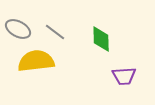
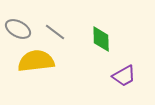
purple trapezoid: rotated 25 degrees counterclockwise
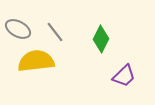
gray line: rotated 15 degrees clockwise
green diamond: rotated 28 degrees clockwise
purple trapezoid: rotated 15 degrees counterclockwise
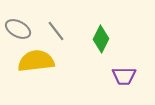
gray line: moved 1 px right, 1 px up
purple trapezoid: rotated 45 degrees clockwise
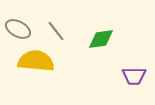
green diamond: rotated 56 degrees clockwise
yellow semicircle: rotated 12 degrees clockwise
purple trapezoid: moved 10 px right
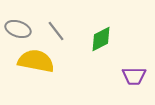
gray ellipse: rotated 10 degrees counterclockwise
green diamond: rotated 20 degrees counterclockwise
yellow semicircle: rotated 6 degrees clockwise
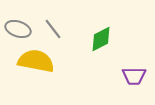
gray line: moved 3 px left, 2 px up
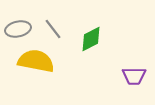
gray ellipse: rotated 30 degrees counterclockwise
green diamond: moved 10 px left
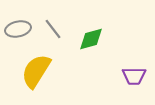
green diamond: rotated 12 degrees clockwise
yellow semicircle: moved 10 px down; rotated 69 degrees counterclockwise
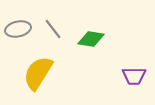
green diamond: rotated 24 degrees clockwise
yellow semicircle: moved 2 px right, 2 px down
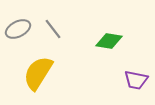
gray ellipse: rotated 15 degrees counterclockwise
green diamond: moved 18 px right, 2 px down
purple trapezoid: moved 2 px right, 4 px down; rotated 10 degrees clockwise
